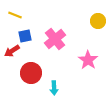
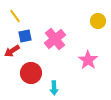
yellow line: moved 1 px down; rotated 32 degrees clockwise
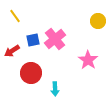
blue square: moved 8 px right, 4 px down
cyan arrow: moved 1 px right, 1 px down
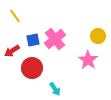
yellow circle: moved 15 px down
red circle: moved 1 px right, 5 px up
cyan arrow: rotated 32 degrees counterclockwise
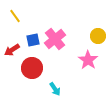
red arrow: moved 1 px up
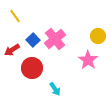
blue square: rotated 32 degrees counterclockwise
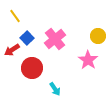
blue square: moved 6 px left, 2 px up
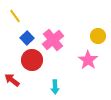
pink cross: moved 2 px left, 1 px down
red arrow: moved 30 px down; rotated 70 degrees clockwise
red circle: moved 8 px up
cyan arrow: moved 2 px up; rotated 32 degrees clockwise
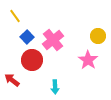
blue square: moved 1 px up
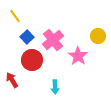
pink star: moved 10 px left, 4 px up
red arrow: rotated 21 degrees clockwise
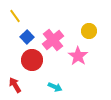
yellow circle: moved 9 px left, 5 px up
red arrow: moved 3 px right, 5 px down
cyan arrow: rotated 64 degrees counterclockwise
